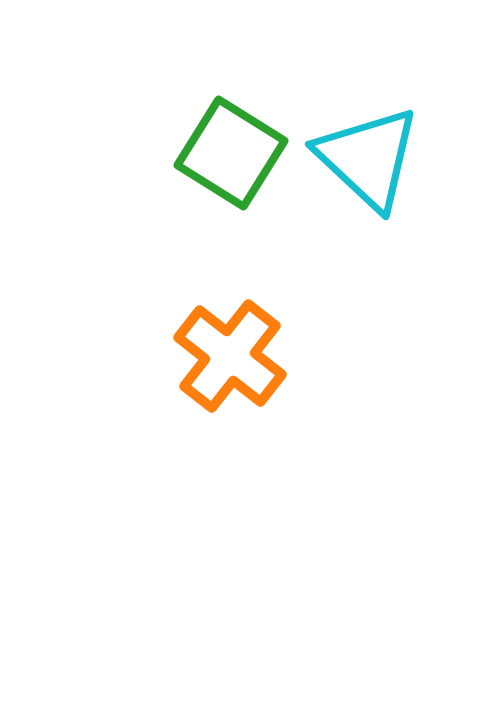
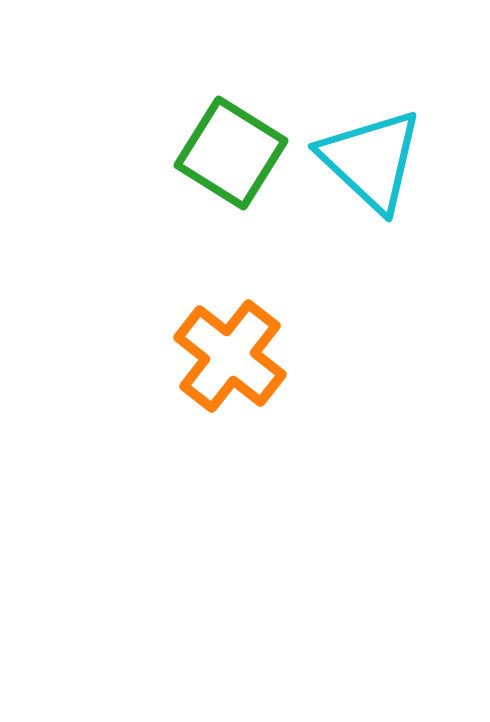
cyan triangle: moved 3 px right, 2 px down
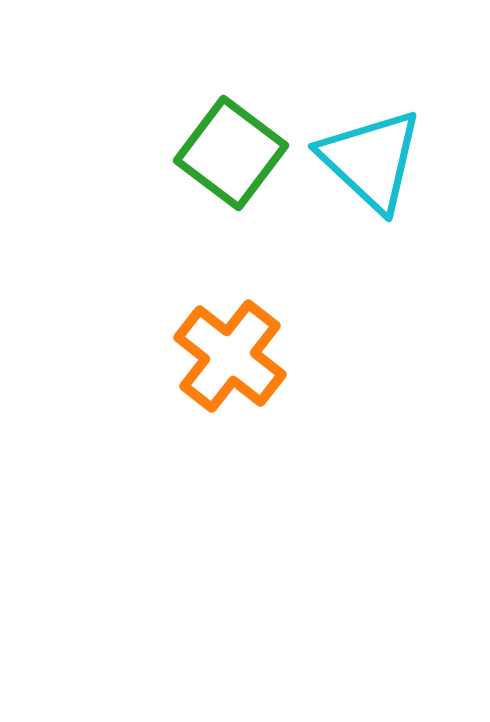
green square: rotated 5 degrees clockwise
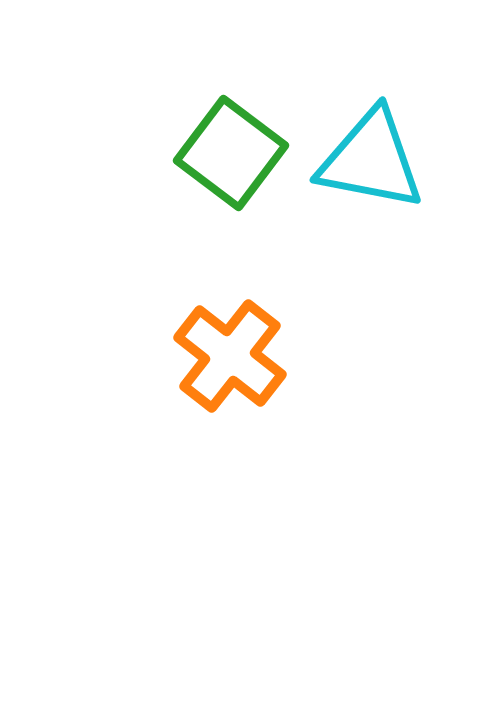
cyan triangle: rotated 32 degrees counterclockwise
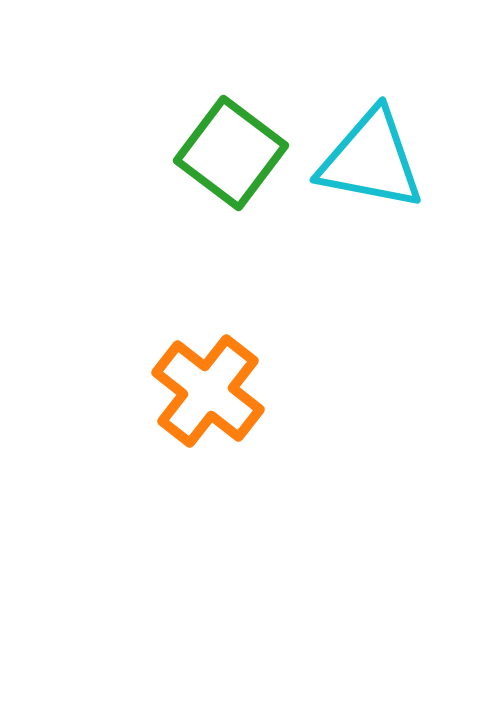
orange cross: moved 22 px left, 35 px down
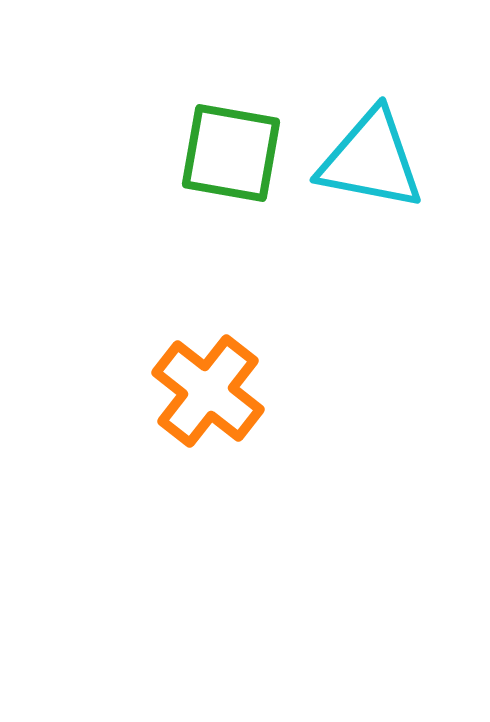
green square: rotated 27 degrees counterclockwise
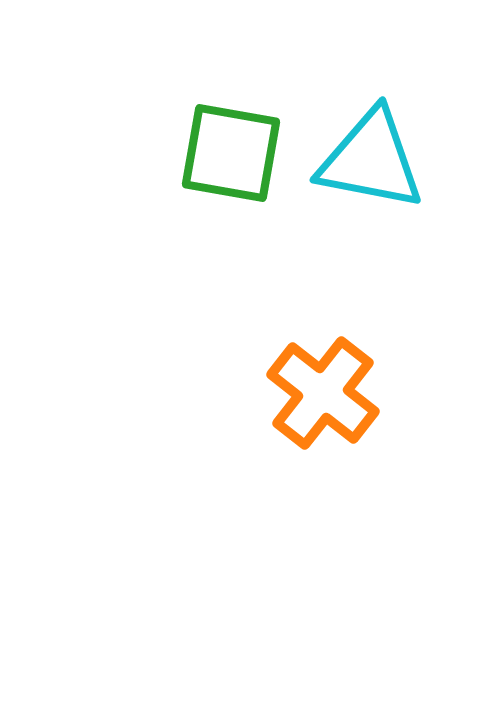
orange cross: moved 115 px right, 2 px down
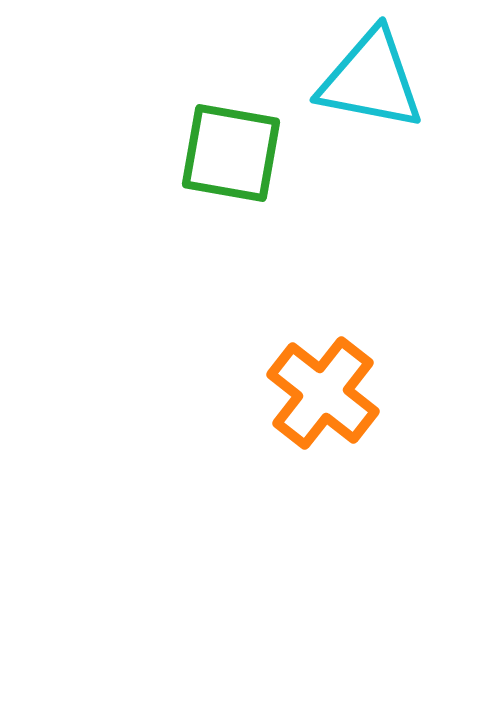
cyan triangle: moved 80 px up
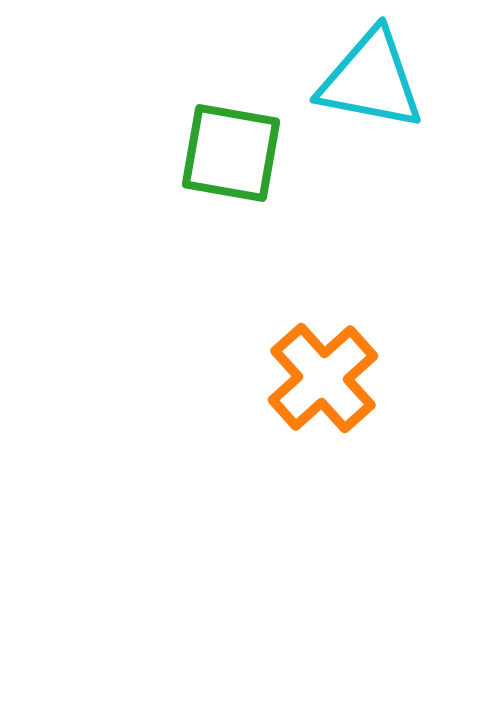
orange cross: moved 15 px up; rotated 10 degrees clockwise
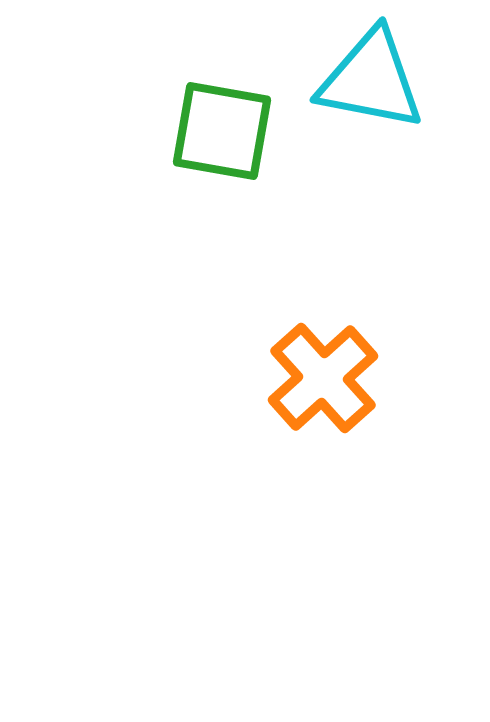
green square: moved 9 px left, 22 px up
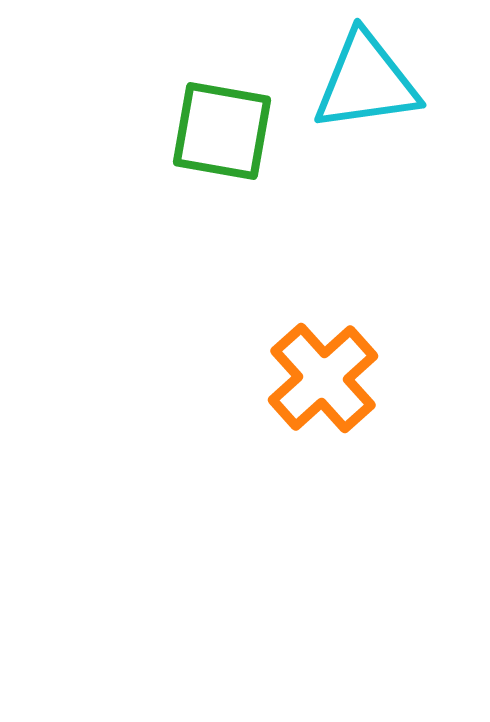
cyan triangle: moved 5 px left, 2 px down; rotated 19 degrees counterclockwise
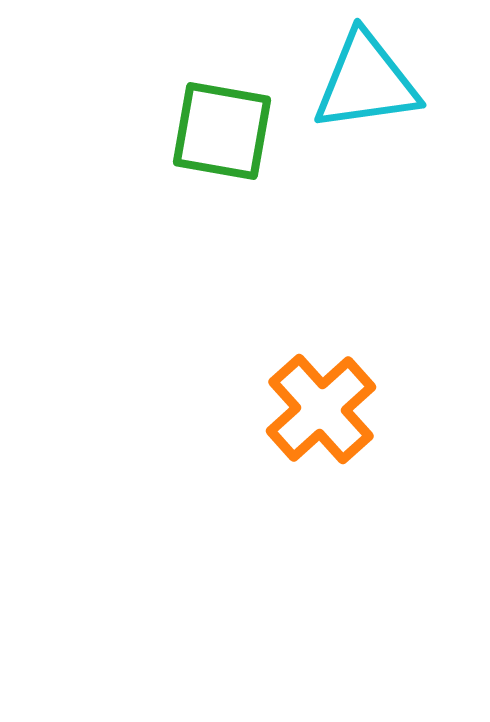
orange cross: moved 2 px left, 31 px down
